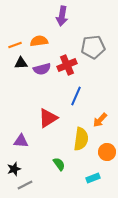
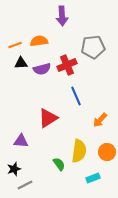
purple arrow: rotated 12 degrees counterclockwise
blue line: rotated 48 degrees counterclockwise
yellow semicircle: moved 2 px left, 12 px down
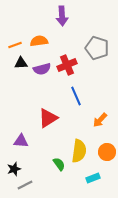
gray pentagon: moved 4 px right, 1 px down; rotated 25 degrees clockwise
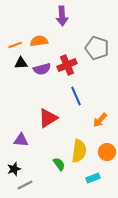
purple triangle: moved 1 px up
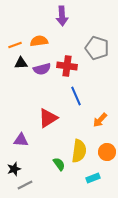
red cross: moved 1 px down; rotated 30 degrees clockwise
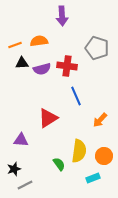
black triangle: moved 1 px right
orange circle: moved 3 px left, 4 px down
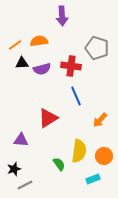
orange line: rotated 16 degrees counterclockwise
red cross: moved 4 px right
cyan rectangle: moved 1 px down
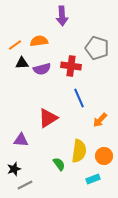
blue line: moved 3 px right, 2 px down
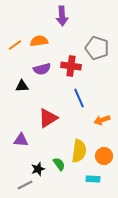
black triangle: moved 23 px down
orange arrow: moved 2 px right; rotated 28 degrees clockwise
black star: moved 24 px right
cyan rectangle: rotated 24 degrees clockwise
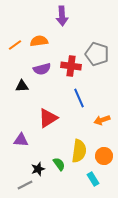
gray pentagon: moved 6 px down
cyan rectangle: rotated 56 degrees clockwise
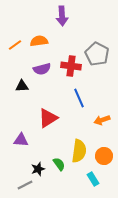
gray pentagon: rotated 10 degrees clockwise
